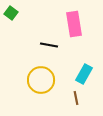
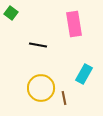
black line: moved 11 px left
yellow circle: moved 8 px down
brown line: moved 12 px left
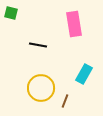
green square: rotated 24 degrees counterclockwise
brown line: moved 1 px right, 3 px down; rotated 32 degrees clockwise
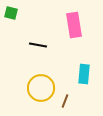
pink rectangle: moved 1 px down
cyan rectangle: rotated 24 degrees counterclockwise
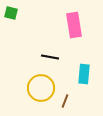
black line: moved 12 px right, 12 px down
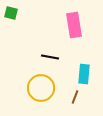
brown line: moved 10 px right, 4 px up
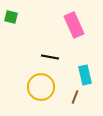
green square: moved 4 px down
pink rectangle: rotated 15 degrees counterclockwise
cyan rectangle: moved 1 px right, 1 px down; rotated 18 degrees counterclockwise
yellow circle: moved 1 px up
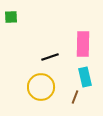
green square: rotated 16 degrees counterclockwise
pink rectangle: moved 9 px right, 19 px down; rotated 25 degrees clockwise
black line: rotated 30 degrees counterclockwise
cyan rectangle: moved 2 px down
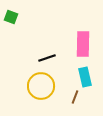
green square: rotated 24 degrees clockwise
black line: moved 3 px left, 1 px down
yellow circle: moved 1 px up
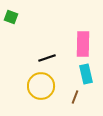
cyan rectangle: moved 1 px right, 3 px up
